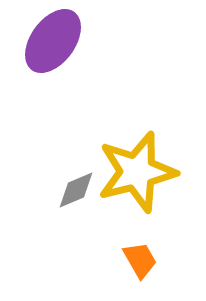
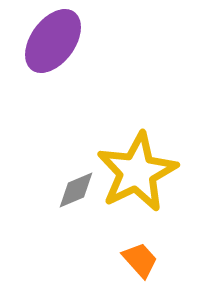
yellow star: rotated 12 degrees counterclockwise
orange trapezoid: rotated 12 degrees counterclockwise
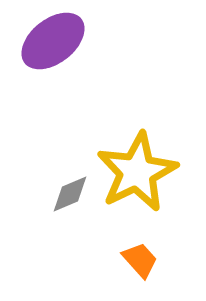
purple ellipse: rotated 16 degrees clockwise
gray diamond: moved 6 px left, 4 px down
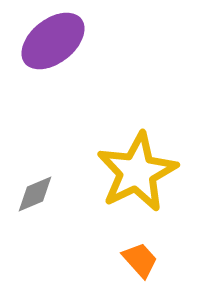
gray diamond: moved 35 px left
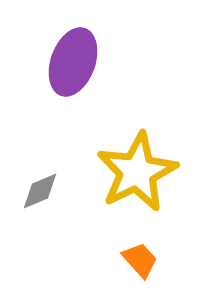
purple ellipse: moved 20 px right, 21 px down; rotated 32 degrees counterclockwise
gray diamond: moved 5 px right, 3 px up
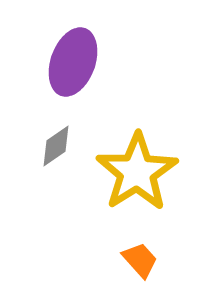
yellow star: rotated 6 degrees counterclockwise
gray diamond: moved 16 px right, 45 px up; rotated 12 degrees counterclockwise
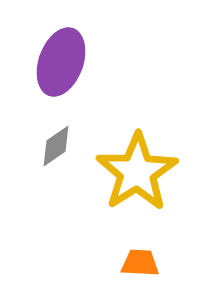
purple ellipse: moved 12 px left
orange trapezoid: moved 3 px down; rotated 45 degrees counterclockwise
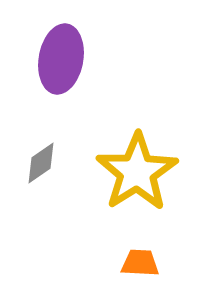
purple ellipse: moved 3 px up; rotated 10 degrees counterclockwise
gray diamond: moved 15 px left, 17 px down
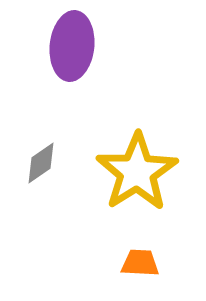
purple ellipse: moved 11 px right, 13 px up; rotated 4 degrees counterclockwise
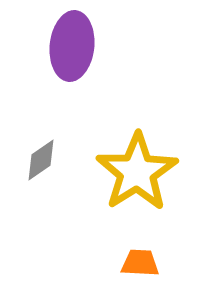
gray diamond: moved 3 px up
